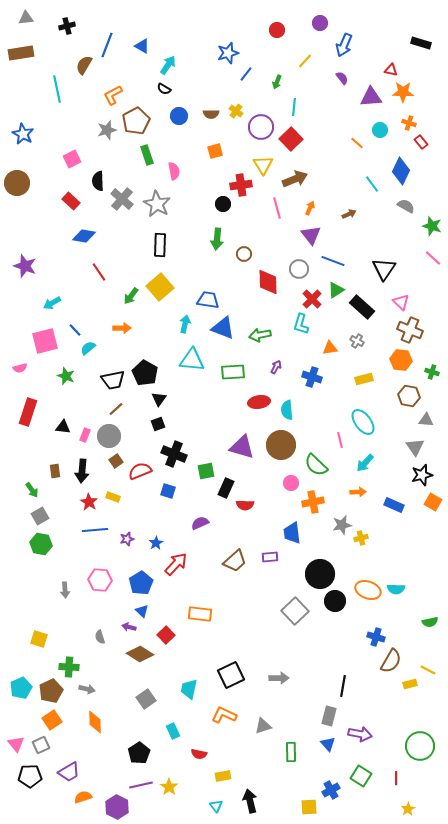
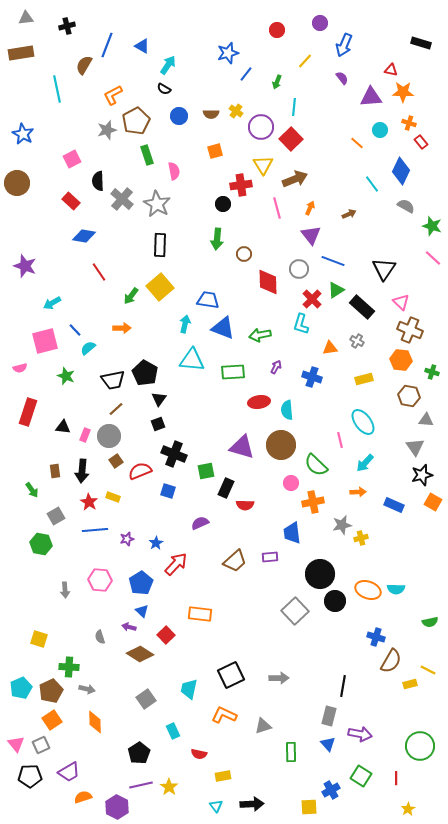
gray square at (40, 516): moved 16 px right
black arrow at (250, 801): moved 2 px right, 3 px down; rotated 100 degrees clockwise
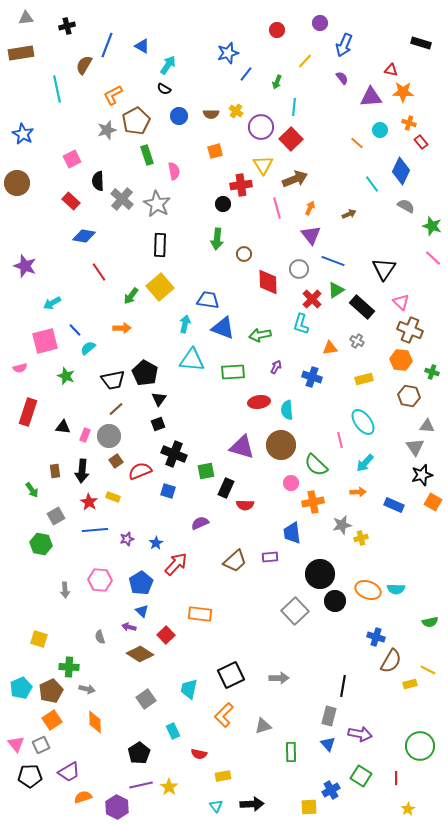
gray triangle at (426, 420): moved 1 px right, 6 px down
orange L-shape at (224, 715): rotated 70 degrees counterclockwise
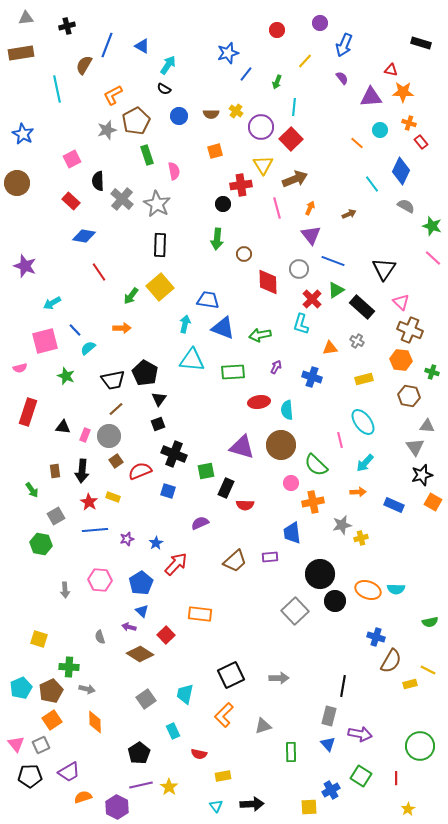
cyan trapezoid at (189, 689): moved 4 px left, 5 px down
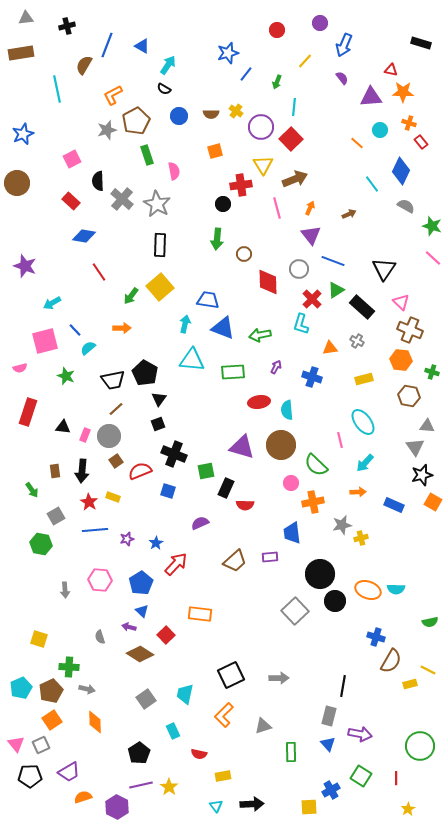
blue star at (23, 134): rotated 20 degrees clockwise
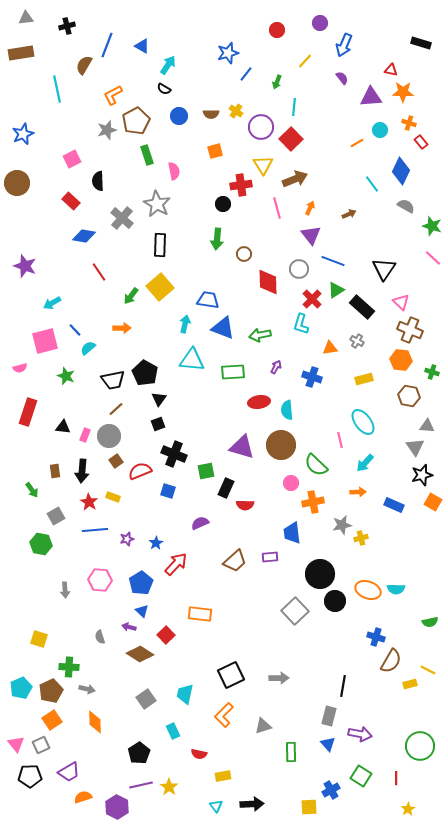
orange line at (357, 143): rotated 72 degrees counterclockwise
gray cross at (122, 199): moved 19 px down
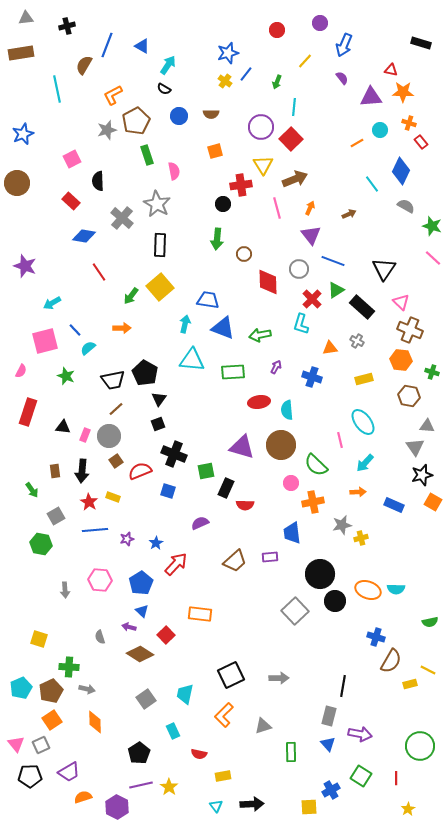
yellow cross at (236, 111): moved 11 px left, 30 px up
pink semicircle at (20, 368): moved 1 px right, 3 px down; rotated 48 degrees counterclockwise
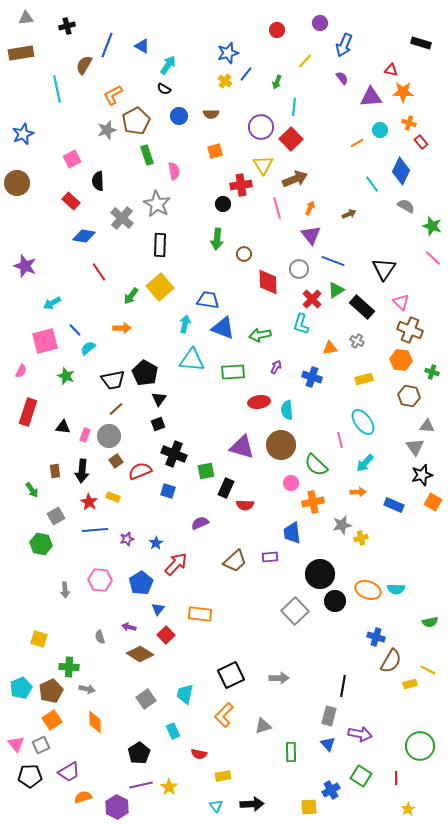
blue triangle at (142, 611): moved 16 px right, 2 px up; rotated 24 degrees clockwise
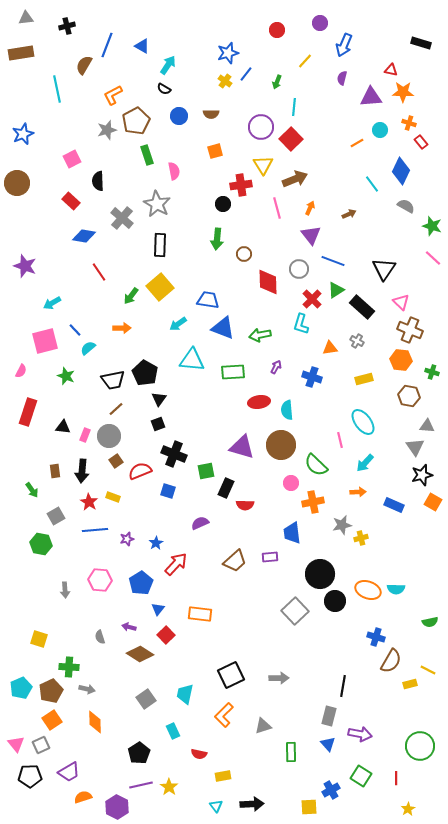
purple semicircle at (342, 78): rotated 128 degrees counterclockwise
cyan arrow at (185, 324): moved 7 px left; rotated 138 degrees counterclockwise
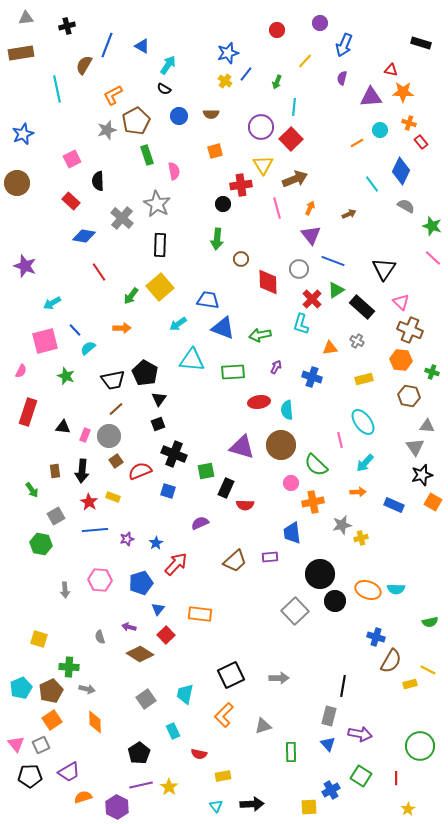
brown circle at (244, 254): moved 3 px left, 5 px down
blue pentagon at (141, 583): rotated 15 degrees clockwise
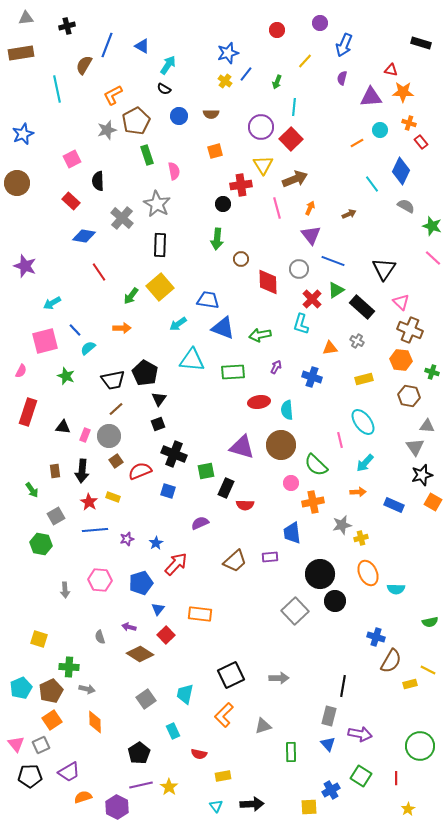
orange ellipse at (368, 590): moved 17 px up; rotated 45 degrees clockwise
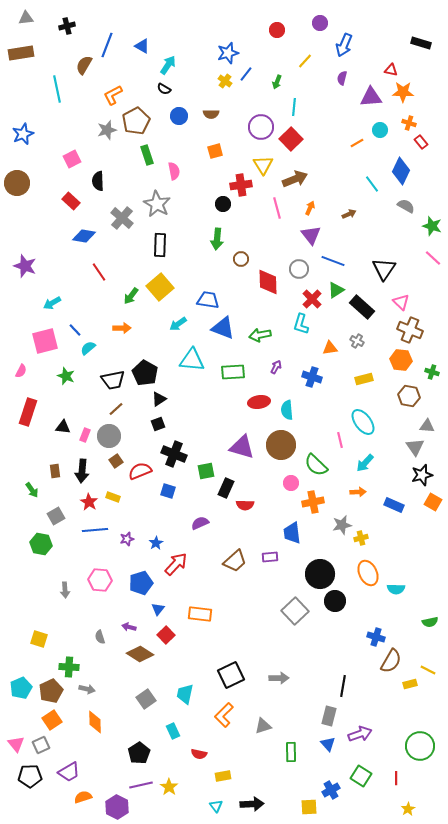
black triangle at (159, 399): rotated 21 degrees clockwise
purple arrow at (360, 734): rotated 30 degrees counterclockwise
